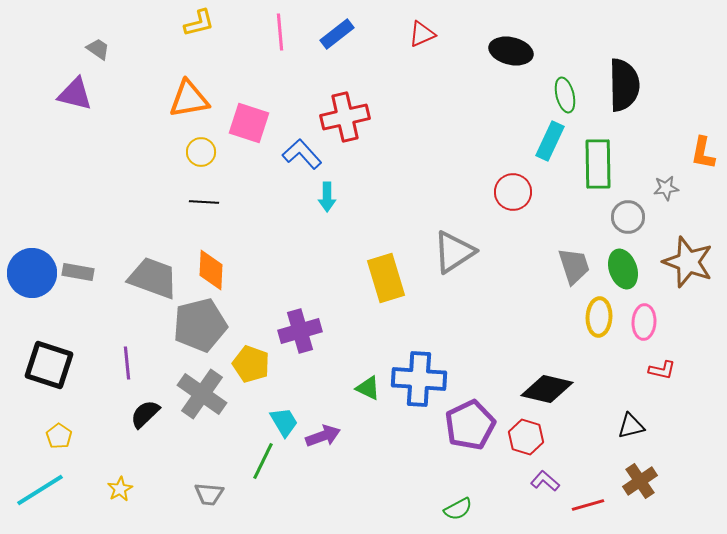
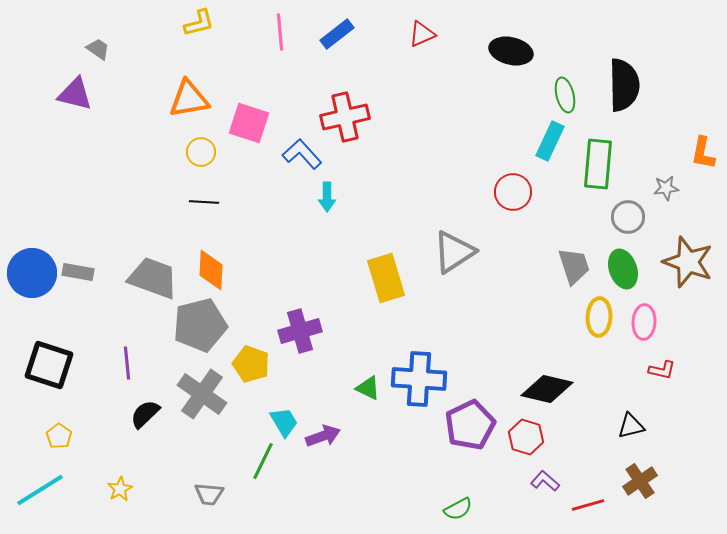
green rectangle at (598, 164): rotated 6 degrees clockwise
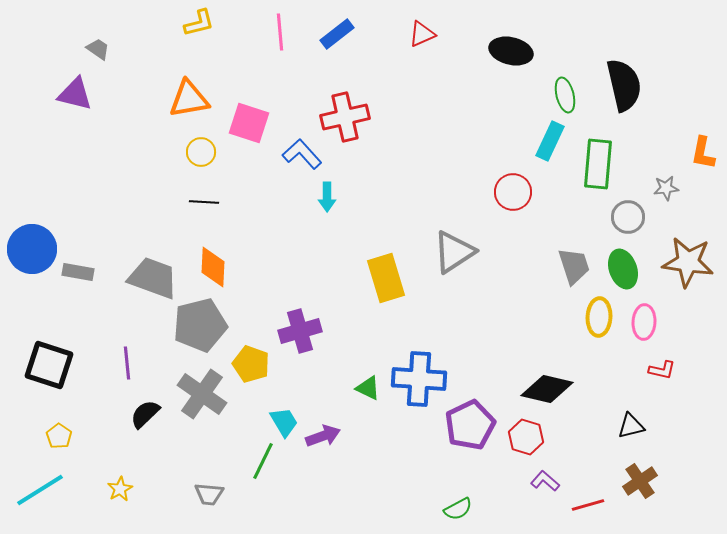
black semicircle at (624, 85): rotated 12 degrees counterclockwise
brown star at (688, 262): rotated 12 degrees counterclockwise
orange diamond at (211, 270): moved 2 px right, 3 px up
blue circle at (32, 273): moved 24 px up
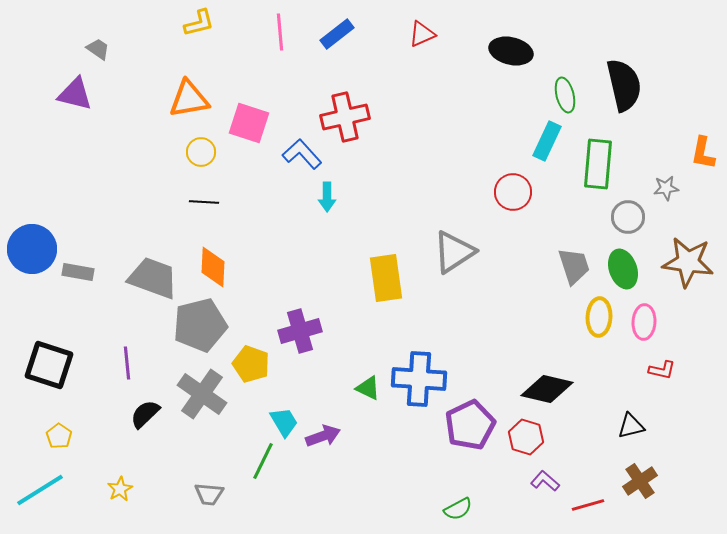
cyan rectangle at (550, 141): moved 3 px left
yellow rectangle at (386, 278): rotated 9 degrees clockwise
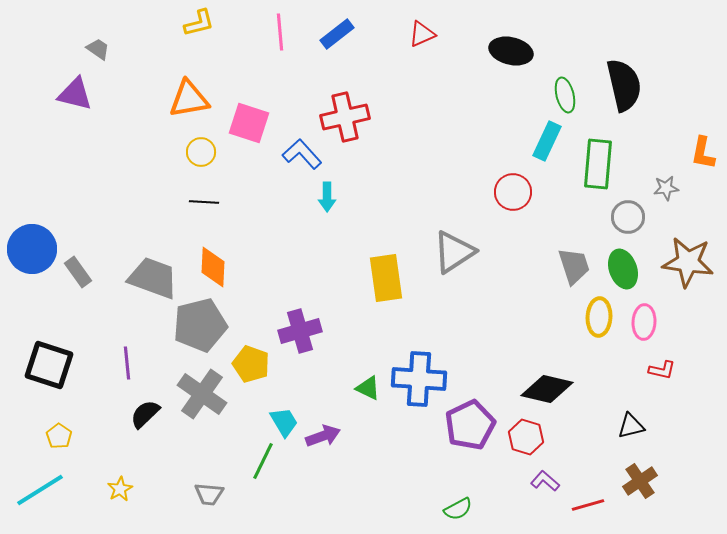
gray rectangle at (78, 272): rotated 44 degrees clockwise
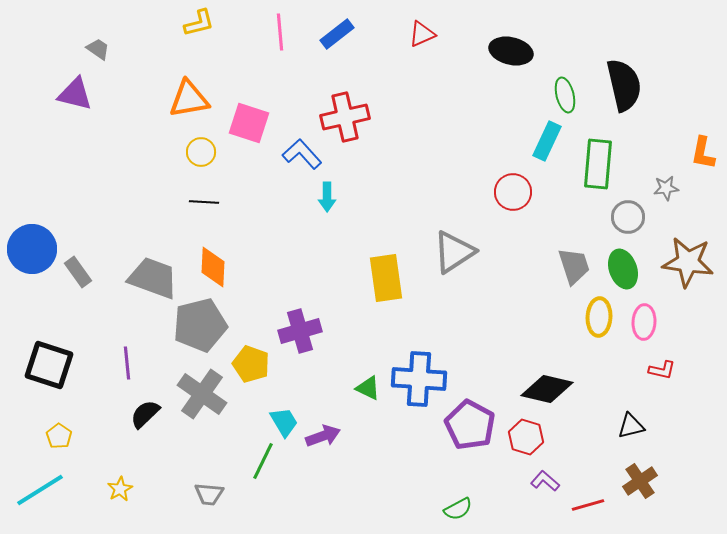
purple pentagon at (470, 425): rotated 18 degrees counterclockwise
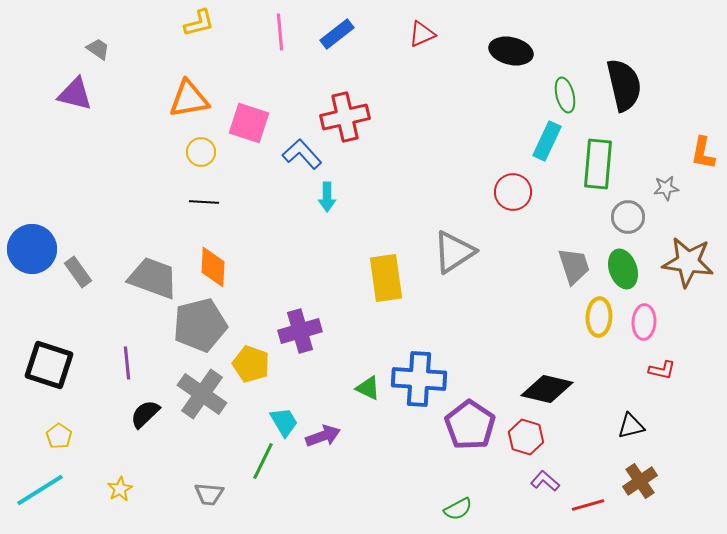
purple pentagon at (470, 425): rotated 6 degrees clockwise
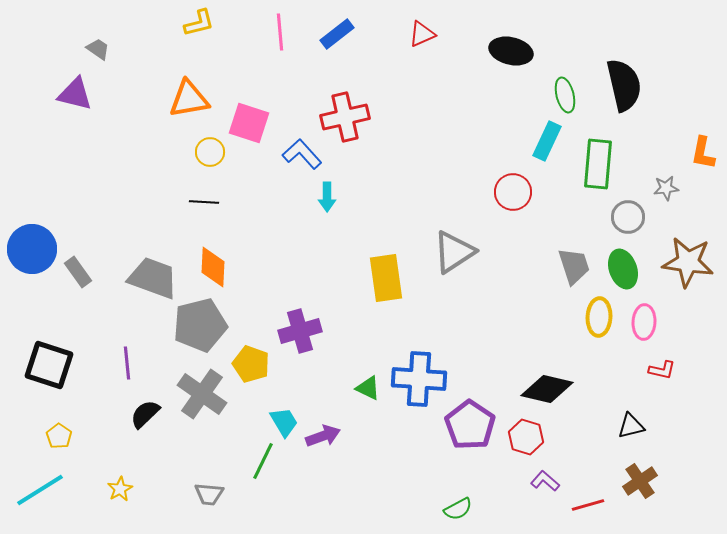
yellow circle at (201, 152): moved 9 px right
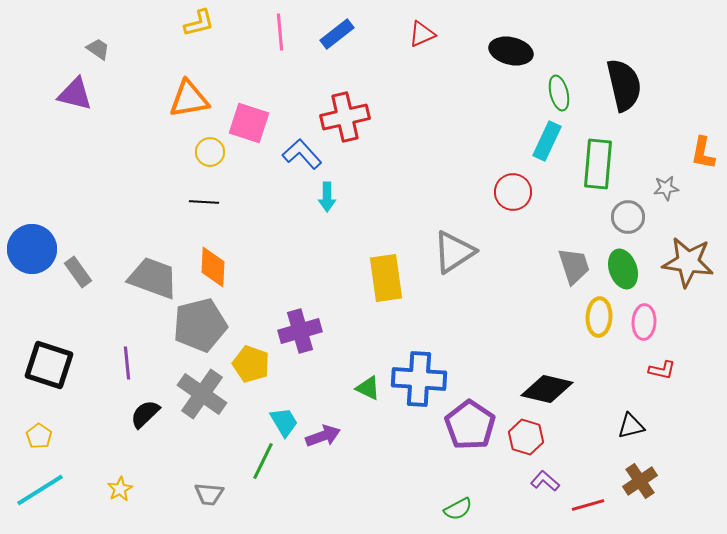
green ellipse at (565, 95): moved 6 px left, 2 px up
yellow pentagon at (59, 436): moved 20 px left
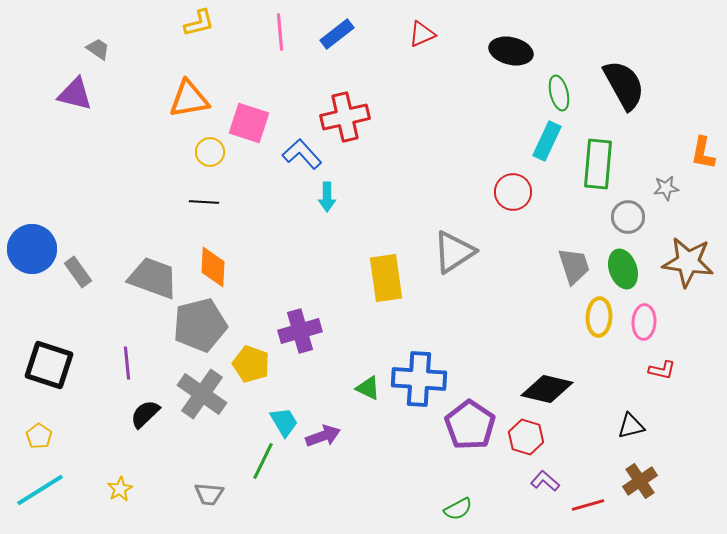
black semicircle at (624, 85): rotated 16 degrees counterclockwise
